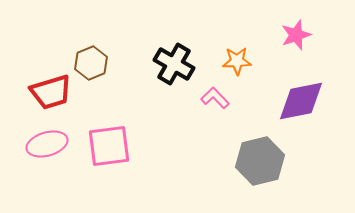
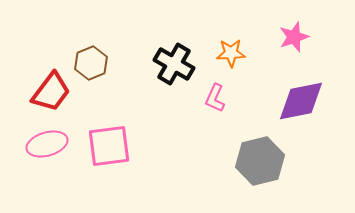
pink star: moved 2 px left, 2 px down
orange star: moved 6 px left, 8 px up
red trapezoid: rotated 36 degrees counterclockwise
pink L-shape: rotated 112 degrees counterclockwise
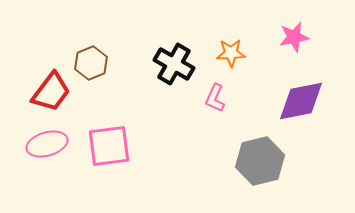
pink star: rotated 8 degrees clockwise
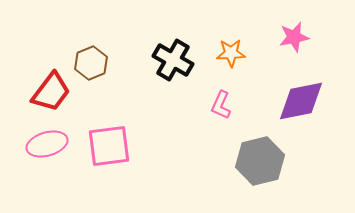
black cross: moved 1 px left, 4 px up
pink L-shape: moved 6 px right, 7 px down
